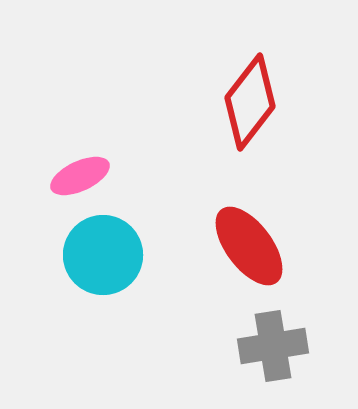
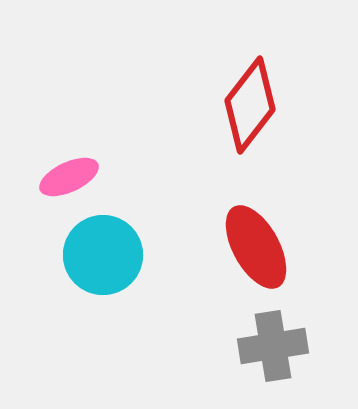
red diamond: moved 3 px down
pink ellipse: moved 11 px left, 1 px down
red ellipse: moved 7 px right, 1 px down; rotated 8 degrees clockwise
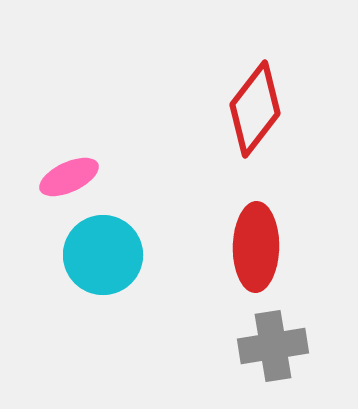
red diamond: moved 5 px right, 4 px down
red ellipse: rotated 30 degrees clockwise
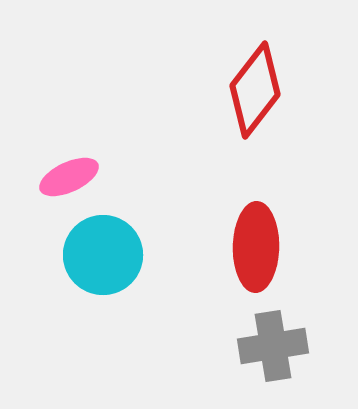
red diamond: moved 19 px up
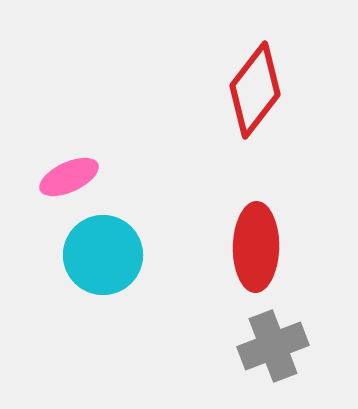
gray cross: rotated 12 degrees counterclockwise
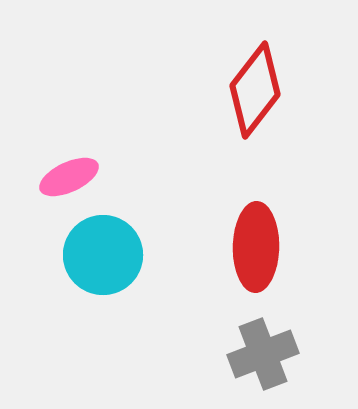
gray cross: moved 10 px left, 8 px down
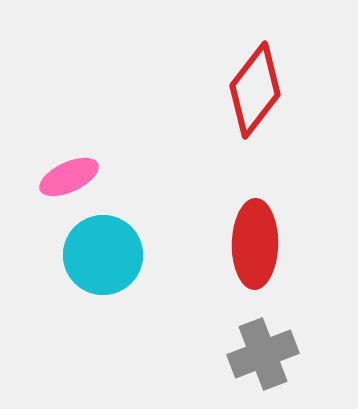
red ellipse: moved 1 px left, 3 px up
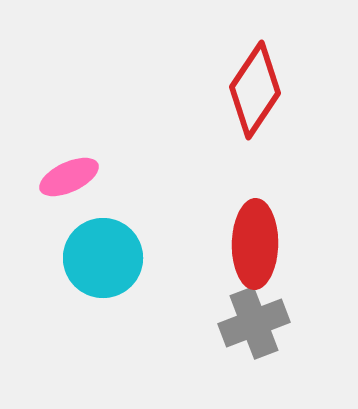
red diamond: rotated 4 degrees counterclockwise
cyan circle: moved 3 px down
gray cross: moved 9 px left, 31 px up
